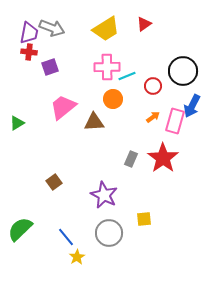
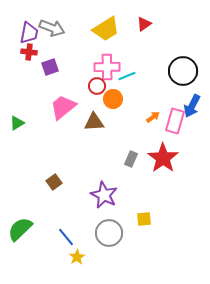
red circle: moved 56 px left
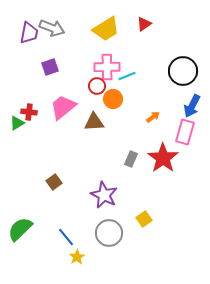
red cross: moved 60 px down
pink rectangle: moved 10 px right, 11 px down
yellow square: rotated 28 degrees counterclockwise
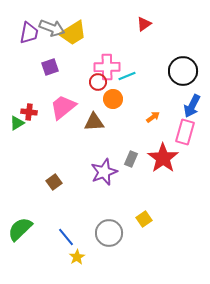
yellow trapezoid: moved 33 px left, 4 px down
red circle: moved 1 px right, 4 px up
purple star: moved 23 px up; rotated 24 degrees clockwise
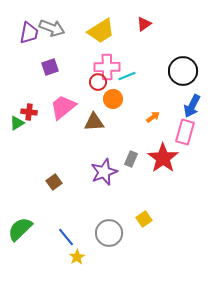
yellow trapezoid: moved 28 px right, 2 px up
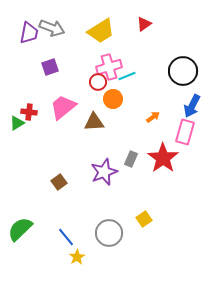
pink cross: moved 2 px right; rotated 15 degrees counterclockwise
brown square: moved 5 px right
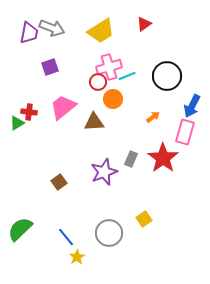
black circle: moved 16 px left, 5 px down
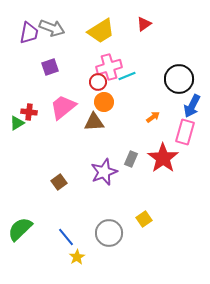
black circle: moved 12 px right, 3 px down
orange circle: moved 9 px left, 3 px down
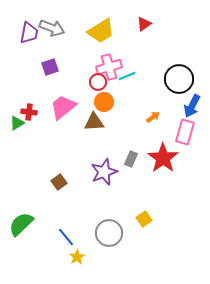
green semicircle: moved 1 px right, 5 px up
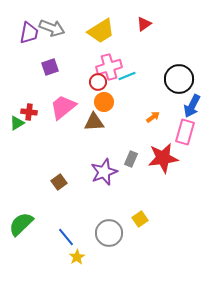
red star: rotated 28 degrees clockwise
yellow square: moved 4 px left
